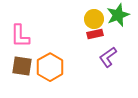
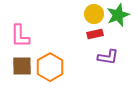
yellow circle: moved 5 px up
purple L-shape: rotated 135 degrees counterclockwise
brown square: rotated 10 degrees counterclockwise
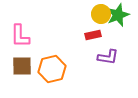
yellow circle: moved 7 px right
red rectangle: moved 2 px left, 1 px down
orange hexagon: moved 2 px right, 2 px down; rotated 16 degrees clockwise
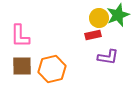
yellow circle: moved 2 px left, 4 px down
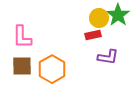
green star: rotated 15 degrees counterclockwise
pink L-shape: moved 2 px right, 1 px down
orange hexagon: rotated 16 degrees counterclockwise
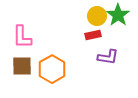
yellow circle: moved 2 px left, 2 px up
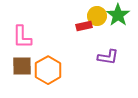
red rectangle: moved 9 px left, 9 px up
orange hexagon: moved 4 px left, 1 px down
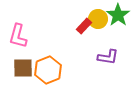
yellow circle: moved 1 px right, 3 px down
red rectangle: rotated 35 degrees counterclockwise
pink L-shape: moved 4 px left, 1 px up; rotated 15 degrees clockwise
brown square: moved 1 px right, 2 px down
orange hexagon: rotated 8 degrees clockwise
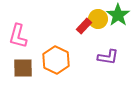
orange hexagon: moved 8 px right, 10 px up; rotated 12 degrees counterclockwise
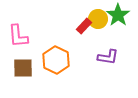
pink L-shape: rotated 20 degrees counterclockwise
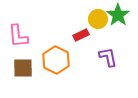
red rectangle: moved 3 px left, 9 px down; rotated 21 degrees clockwise
purple L-shape: rotated 110 degrees counterclockwise
